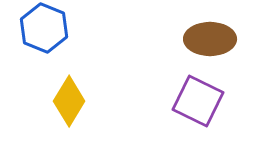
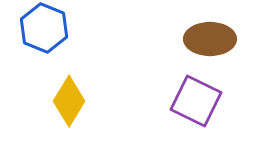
purple square: moved 2 px left
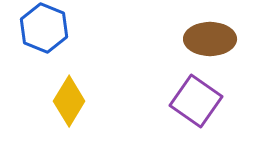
purple square: rotated 9 degrees clockwise
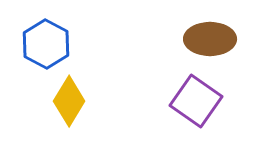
blue hexagon: moved 2 px right, 16 px down; rotated 6 degrees clockwise
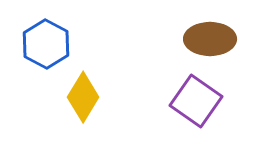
yellow diamond: moved 14 px right, 4 px up
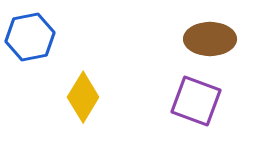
blue hexagon: moved 16 px left, 7 px up; rotated 21 degrees clockwise
purple square: rotated 15 degrees counterclockwise
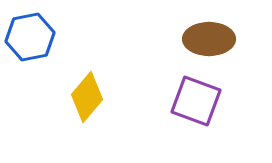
brown ellipse: moved 1 px left
yellow diamond: moved 4 px right; rotated 9 degrees clockwise
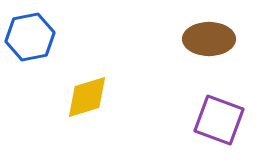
yellow diamond: rotated 33 degrees clockwise
purple square: moved 23 px right, 19 px down
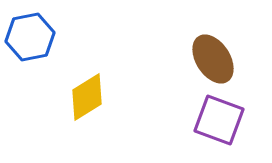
brown ellipse: moved 4 px right, 20 px down; rotated 57 degrees clockwise
yellow diamond: rotated 15 degrees counterclockwise
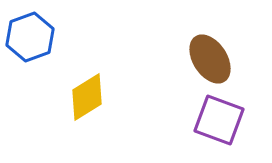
blue hexagon: rotated 9 degrees counterclockwise
brown ellipse: moved 3 px left
